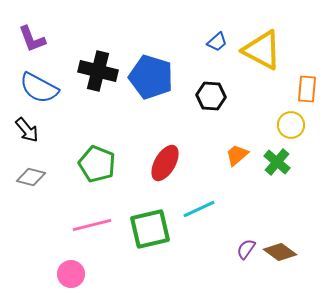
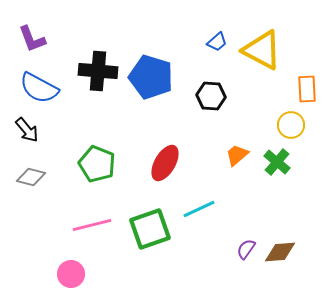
black cross: rotated 9 degrees counterclockwise
orange rectangle: rotated 8 degrees counterclockwise
green square: rotated 6 degrees counterclockwise
brown diamond: rotated 40 degrees counterclockwise
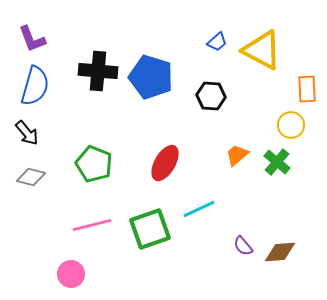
blue semicircle: moved 4 px left, 2 px up; rotated 102 degrees counterclockwise
black arrow: moved 3 px down
green pentagon: moved 3 px left
purple semicircle: moved 3 px left, 3 px up; rotated 75 degrees counterclockwise
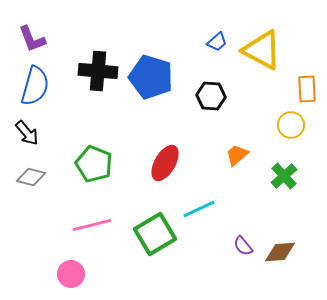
green cross: moved 7 px right, 14 px down; rotated 8 degrees clockwise
green square: moved 5 px right, 5 px down; rotated 12 degrees counterclockwise
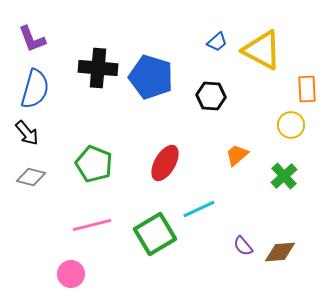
black cross: moved 3 px up
blue semicircle: moved 3 px down
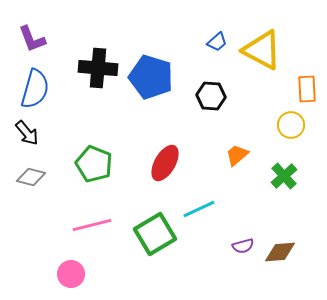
purple semicircle: rotated 65 degrees counterclockwise
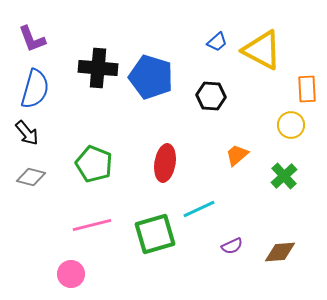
red ellipse: rotated 21 degrees counterclockwise
green square: rotated 15 degrees clockwise
purple semicircle: moved 11 px left; rotated 10 degrees counterclockwise
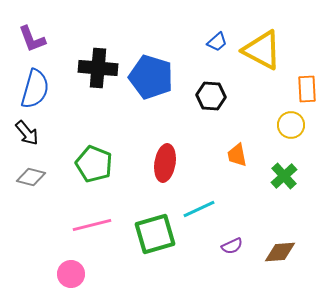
orange trapezoid: rotated 60 degrees counterclockwise
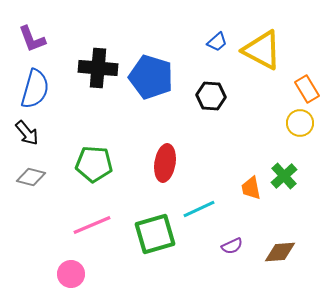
orange rectangle: rotated 28 degrees counterclockwise
yellow circle: moved 9 px right, 2 px up
orange trapezoid: moved 14 px right, 33 px down
green pentagon: rotated 18 degrees counterclockwise
pink line: rotated 9 degrees counterclockwise
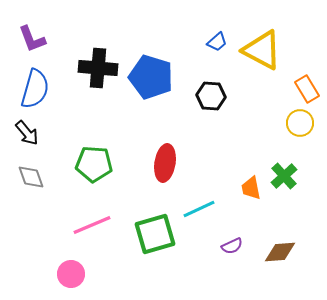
gray diamond: rotated 56 degrees clockwise
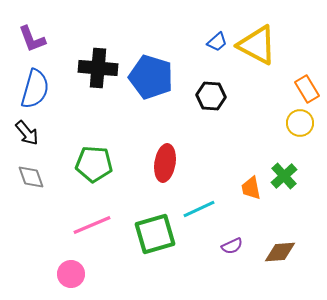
yellow triangle: moved 5 px left, 5 px up
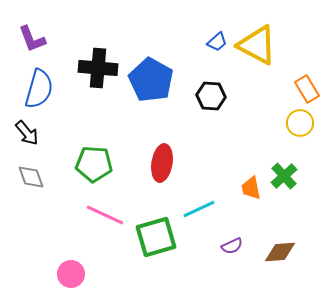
blue pentagon: moved 3 px down; rotated 12 degrees clockwise
blue semicircle: moved 4 px right
red ellipse: moved 3 px left
pink line: moved 13 px right, 10 px up; rotated 48 degrees clockwise
green square: moved 1 px right, 3 px down
